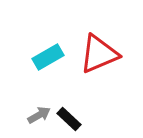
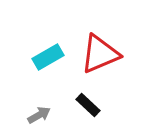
red triangle: moved 1 px right
black rectangle: moved 19 px right, 14 px up
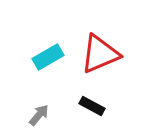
black rectangle: moved 4 px right, 1 px down; rotated 15 degrees counterclockwise
gray arrow: rotated 20 degrees counterclockwise
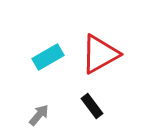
red triangle: rotated 6 degrees counterclockwise
black rectangle: rotated 25 degrees clockwise
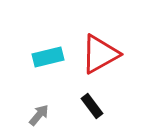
cyan rectangle: rotated 16 degrees clockwise
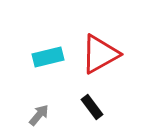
black rectangle: moved 1 px down
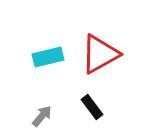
gray arrow: moved 3 px right, 1 px down
